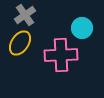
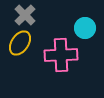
gray cross: rotated 10 degrees counterclockwise
cyan circle: moved 3 px right
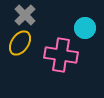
pink cross: rotated 12 degrees clockwise
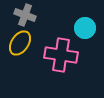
gray cross: rotated 25 degrees counterclockwise
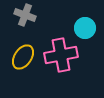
yellow ellipse: moved 3 px right, 14 px down
pink cross: rotated 20 degrees counterclockwise
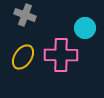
pink cross: rotated 12 degrees clockwise
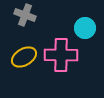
yellow ellipse: moved 1 px right; rotated 25 degrees clockwise
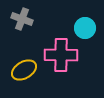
gray cross: moved 3 px left, 4 px down
yellow ellipse: moved 13 px down
